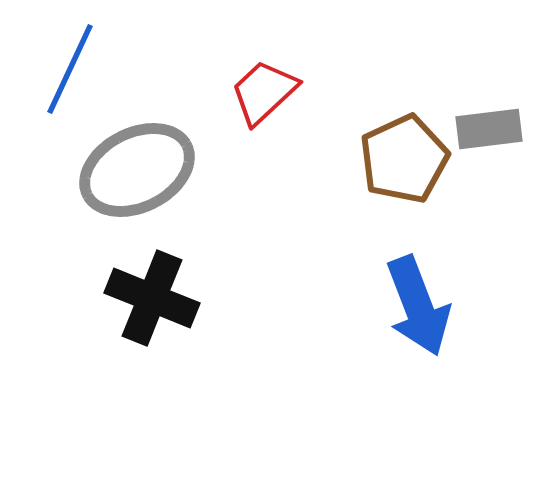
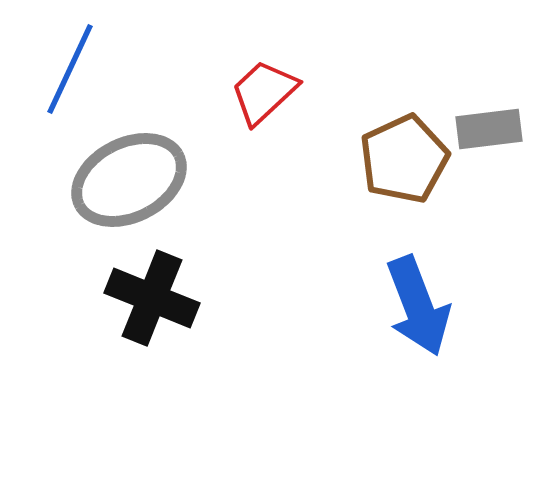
gray ellipse: moved 8 px left, 10 px down
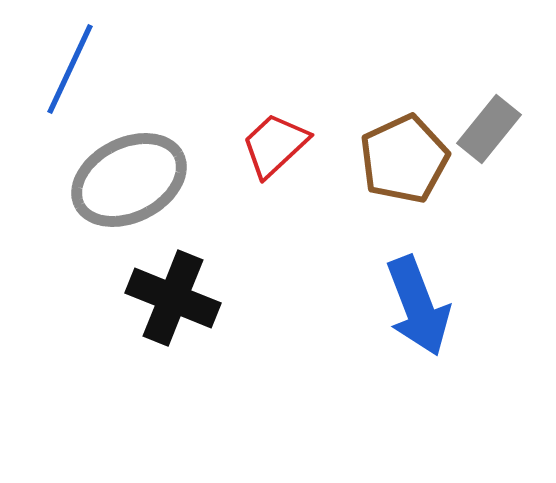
red trapezoid: moved 11 px right, 53 px down
gray rectangle: rotated 44 degrees counterclockwise
black cross: moved 21 px right
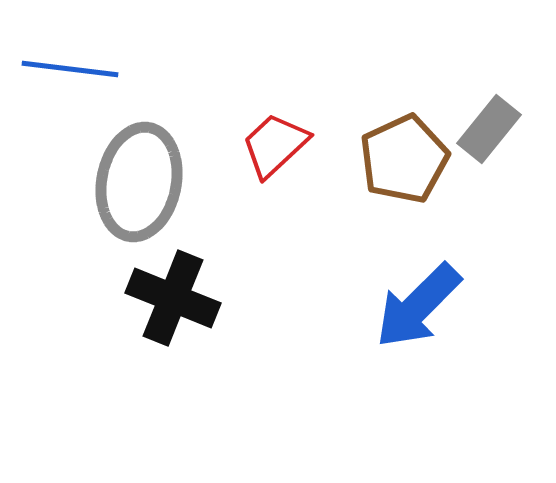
blue line: rotated 72 degrees clockwise
gray ellipse: moved 10 px right, 2 px down; rotated 52 degrees counterclockwise
blue arrow: rotated 66 degrees clockwise
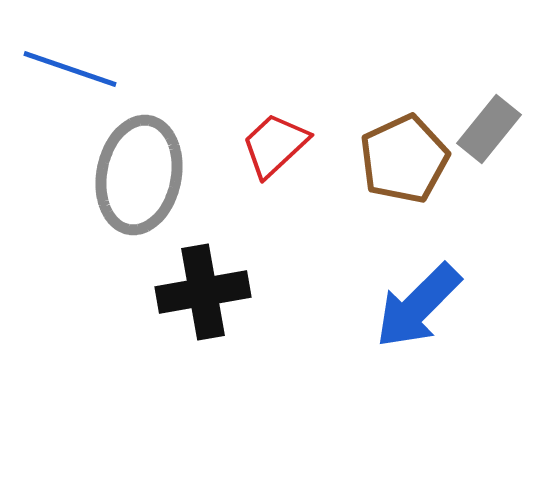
blue line: rotated 12 degrees clockwise
gray ellipse: moved 7 px up
black cross: moved 30 px right, 6 px up; rotated 32 degrees counterclockwise
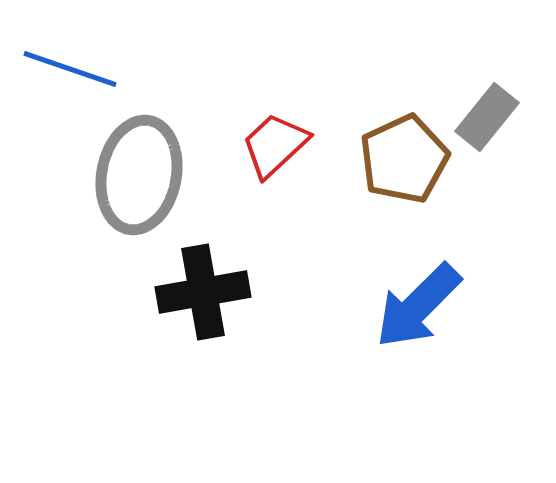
gray rectangle: moved 2 px left, 12 px up
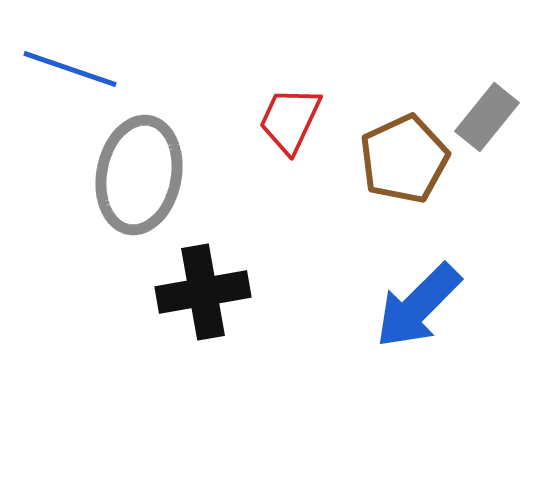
red trapezoid: moved 15 px right, 25 px up; rotated 22 degrees counterclockwise
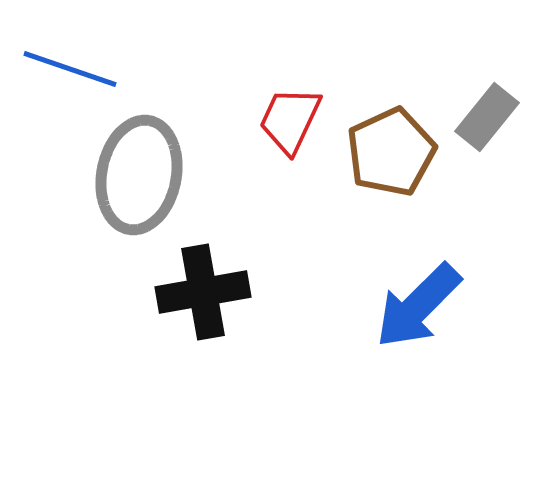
brown pentagon: moved 13 px left, 7 px up
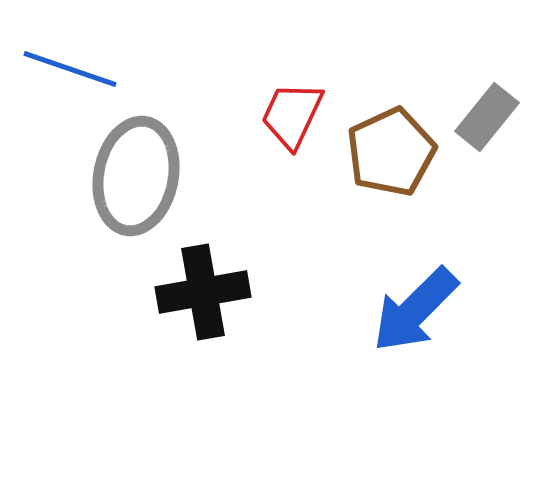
red trapezoid: moved 2 px right, 5 px up
gray ellipse: moved 3 px left, 1 px down
blue arrow: moved 3 px left, 4 px down
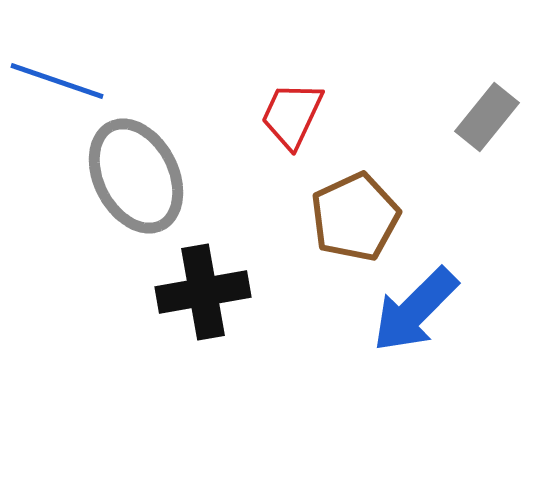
blue line: moved 13 px left, 12 px down
brown pentagon: moved 36 px left, 65 px down
gray ellipse: rotated 38 degrees counterclockwise
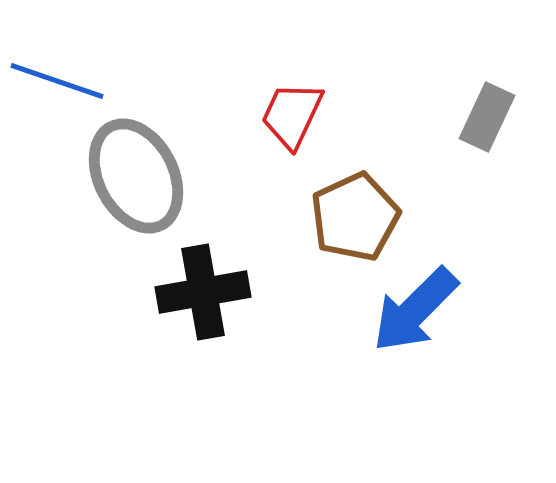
gray rectangle: rotated 14 degrees counterclockwise
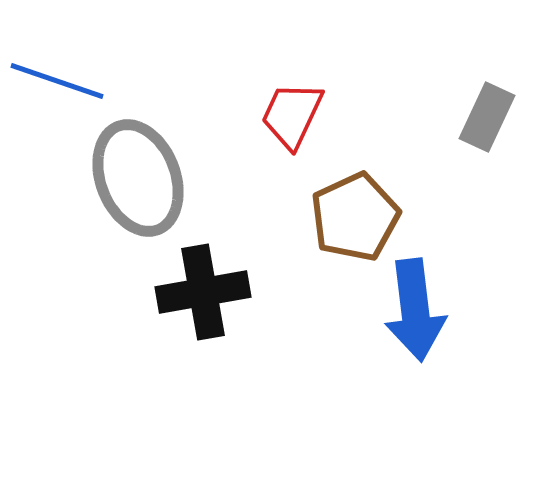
gray ellipse: moved 2 px right, 2 px down; rotated 6 degrees clockwise
blue arrow: rotated 52 degrees counterclockwise
